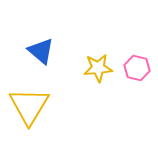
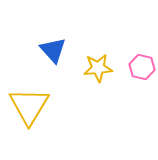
blue triangle: moved 12 px right, 1 px up; rotated 8 degrees clockwise
pink hexagon: moved 5 px right, 1 px up
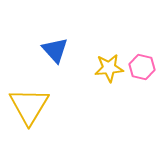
blue triangle: moved 2 px right
yellow star: moved 11 px right
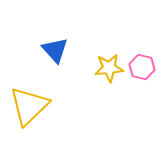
yellow triangle: rotated 15 degrees clockwise
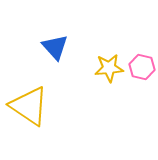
blue triangle: moved 3 px up
yellow triangle: rotated 42 degrees counterclockwise
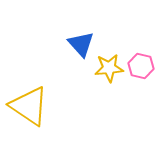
blue triangle: moved 26 px right, 3 px up
pink hexagon: moved 1 px left, 1 px up
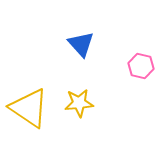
yellow star: moved 30 px left, 35 px down
yellow triangle: moved 2 px down
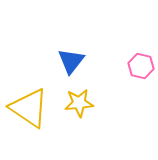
blue triangle: moved 10 px left, 17 px down; rotated 20 degrees clockwise
